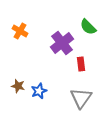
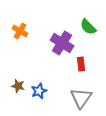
purple cross: rotated 20 degrees counterclockwise
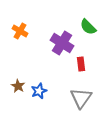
brown star: rotated 16 degrees clockwise
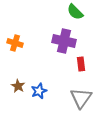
green semicircle: moved 13 px left, 15 px up
orange cross: moved 5 px left, 12 px down; rotated 14 degrees counterclockwise
purple cross: moved 2 px right, 2 px up; rotated 20 degrees counterclockwise
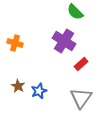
purple cross: rotated 20 degrees clockwise
red rectangle: rotated 56 degrees clockwise
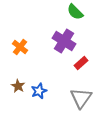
orange cross: moved 5 px right, 4 px down; rotated 21 degrees clockwise
red rectangle: moved 1 px up
